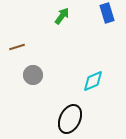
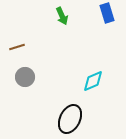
green arrow: rotated 120 degrees clockwise
gray circle: moved 8 px left, 2 px down
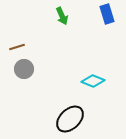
blue rectangle: moved 1 px down
gray circle: moved 1 px left, 8 px up
cyan diamond: rotated 45 degrees clockwise
black ellipse: rotated 20 degrees clockwise
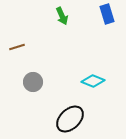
gray circle: moved 9 px right, 13 px down
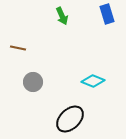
brown line: moved 1 px right, 1 px down; rotated 28 degrees clockwise
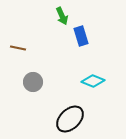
blue rectangle: moved 26 px left, 22 px down
